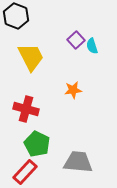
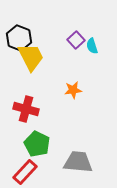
black hexagon: moved 3 px right, 22 px down
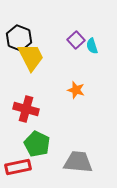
orange star: moved 3 px right; rotated 24 degrees clockwise
red rectangle: moved 7 px left, 5 px up; rotated 35 degrees clockwise
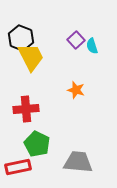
black hexagon: moved 2 px right
red cross: rotated 20 degrees counterclockwise
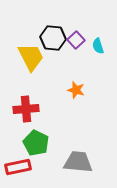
black hexagon: moved 32 px right; rotated 15 degrees counterclockwise
cyan semicircle: moved 6 px right
green pentagon: moved 1 px left, 1 px up
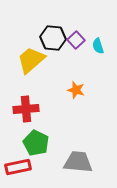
yellow trapezoid: moved 3 px down; rotated 104 degrees counterclockwise
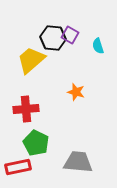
purple square: moved 6 px left, 5 px up; rotated 18 degrees counterclockwise
orange star: moved 2 px down
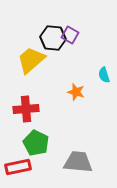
cyan semicircle: moved 6 px right, 29 px down
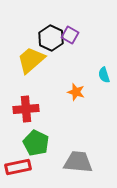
black hexagon: moved 2 px left; rotated 20 degrees clockwise
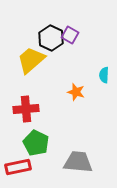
cyan semicircle: rotated 21 degrees clockwise
